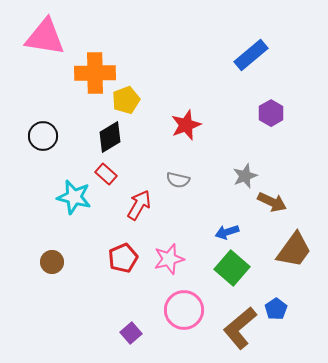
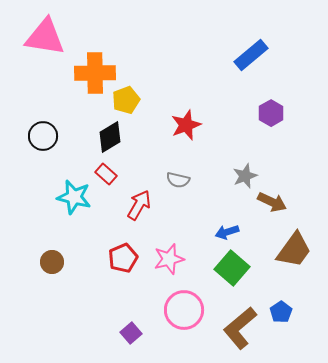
blue pentagon: moved 5 px right, 3 px down
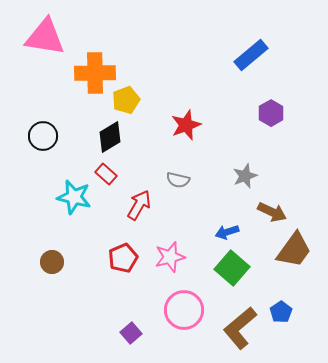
brown arrow: moved 10 px down
pink star: moved 1 px right, 2 px up
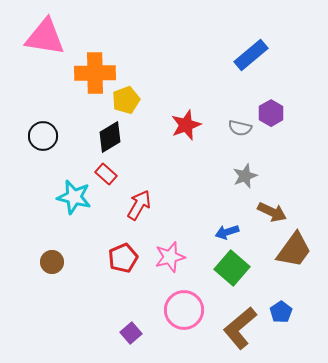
gray semicircle: moved 62 px right, 52 px up
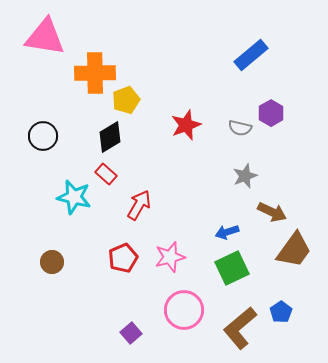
green square: rotated 24 degrees clockwise
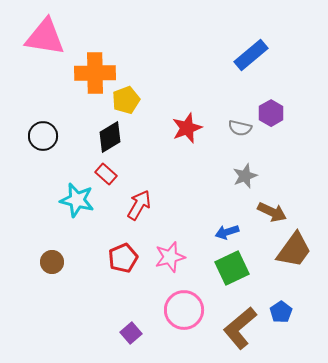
red star: moved 1 px right, 3 px down
cyan star: moved 3 px right, 3 px down
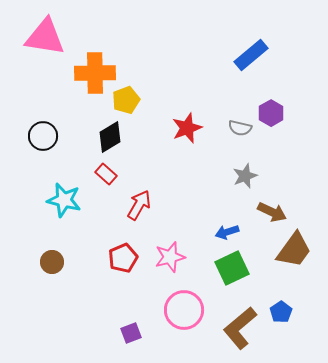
cyan star: moved 13 px left
purple square: rotated 20 degrees clockwise
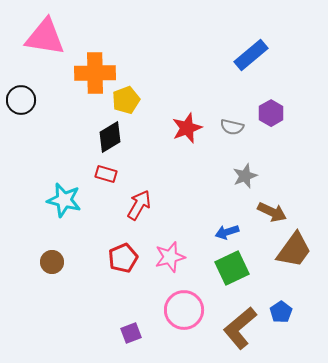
gray semicircle: moved 8 px left, 1 px up
black circle: moved 22 px left, 36 px up
red rectangle: rotated 25 degrees counterclockwise
